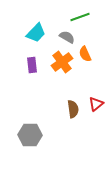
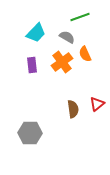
red triangle: moved 1 px right
gray hexagon: moved 2 px up
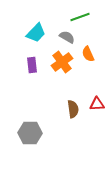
orange semicircle: moved 3 px right
red triangle: rotated 35 degrees clockwise
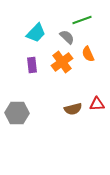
green line: moved 2 px right, 3 px down
gray semicircle: rotated 14 degrees clockwise
brown semicircle: rotated 84 degrees clockwise
gray hexagon: moved 13 px left, 20 px up
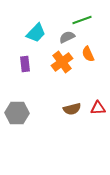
gray semicircle: rotated 70 degrees counterclockwise
purple rectangle: moved 7 px left, 1 px up
red triangle: moved 1 px right, 4 px down
brown semicircle: moved 1 px left
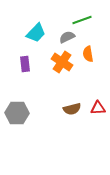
orange semicircle: rotated 14 degrees clockwise
orange cross: rotated 20 degrees counterclockwise
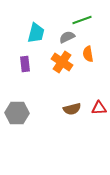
cyan trapezoid: rotated 30 degrees counterclockwise
red triangle: moved 1 px right
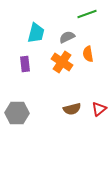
green line: moved 5 px right, 6 px up
red triangle: moved 1 px down; rotated 35 degrees counterclockwise
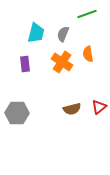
gray semicircle: moved 4 px left, 3 px up; rotated 42 degrees counterclockwise
red triangle: moved 2 px up
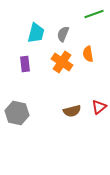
green line: moved 7 px right
brown semicircle: moved 2 px down
gray hexagon: rotated 10 degrees clockwise
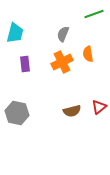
cyan trapezoid: moved 21 px left
orange cross: rotated 30 degrees clockwise
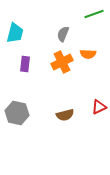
orange semicircle: rotated 77 degrees counterclockwise
purple rectangle: rotated 14 degrees clockwise
red triangle: rotated 14 degrees clockwise
brown semicircle: moved 7 px left, 4 px down
